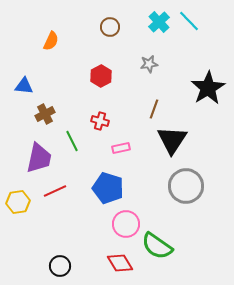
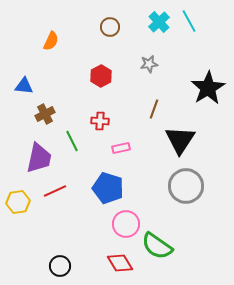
cyan line: rotated 15 degrees clockwise
red cross: rotated 12 degrees counterclockwise
black triangle: moved 8 px right
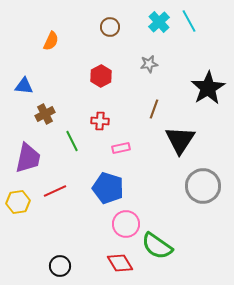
purple trapezoid: moved 11 px left
gray circle: moved 17 px right
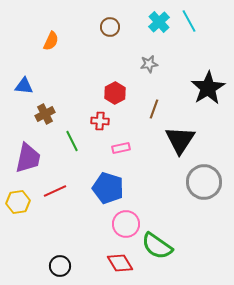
red hexagon: moved 14 px right, 17 px down
gray circle: moved 1 px right, 4 px up
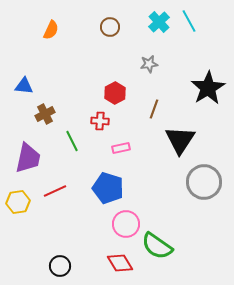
orange semicircle: moved 11 px up
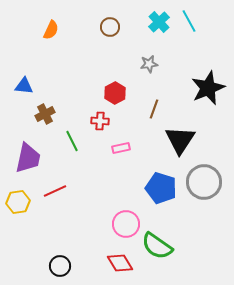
black star: rotated 8 degrees clockwise
blue pentagon: moved 53 px right
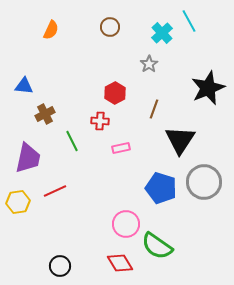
cyan cross: moved 3 px right, 11 px down
gray star: rotated 24 degrees counterclockwise
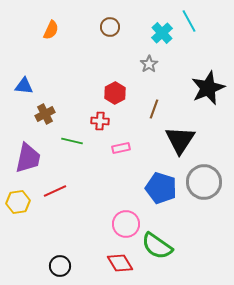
green line: rotated 50 degrees counterclockwise
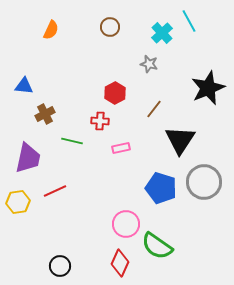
gray star: rotated 24 degrees counterclockwise
brown line: rotated 18 degrees clockwise
red diamond: rotated 56 degrees clockwise
